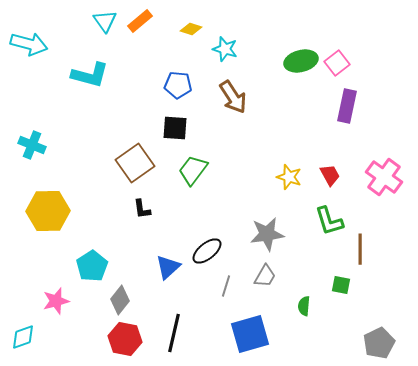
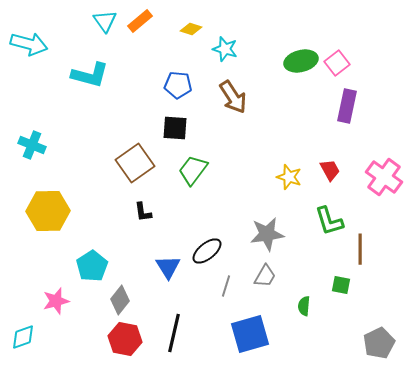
red trapezoid: moved 5 px up
black L-shape: moved 1 px right, 3 px down
blue triangle: rotated 20 degrees counterclockwise
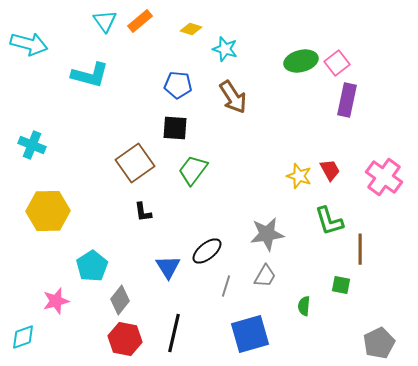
purple rectangle: moved 6 px up
yellow star: moved 10 px right, 1 px up
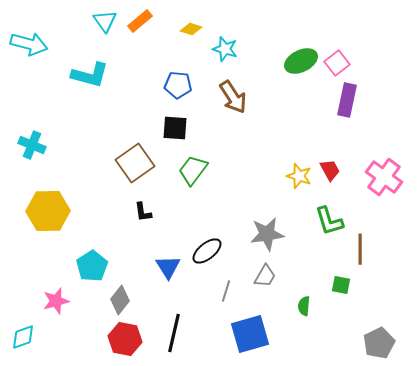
green ellipse: rotated 12 degrees counterclockwise
gray line: moved 5 px down
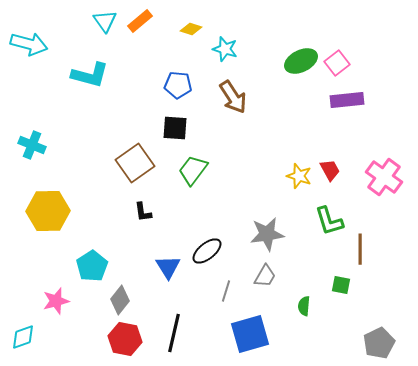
purple rectangle: rotated 72 degrees clockwise
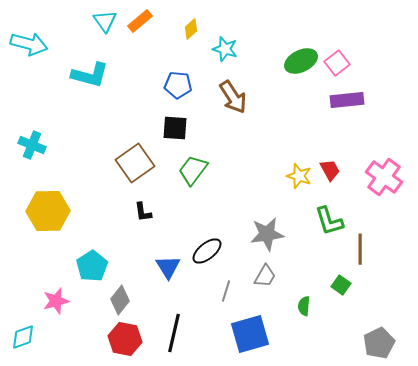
yellow diamond: rotated 60 degrees counterclockwise
green square: rotated 24 degrees clockwise
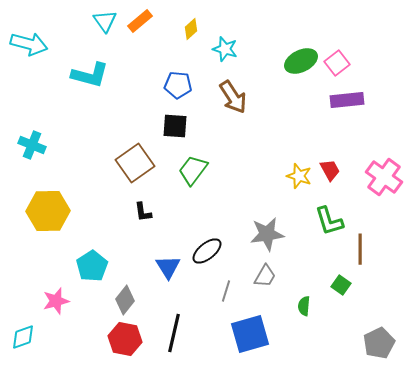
black square: moved 2 px up
gray diamond: moved 5 px right
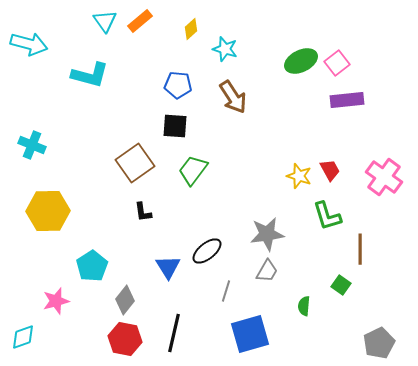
green L-shape: moved 2 px left, 5 px up
gray trapezoid: moved 2 px right, 5 px up
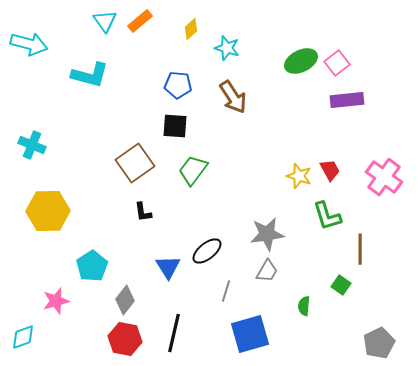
cyan star: moved 2 px right, 1 px up
